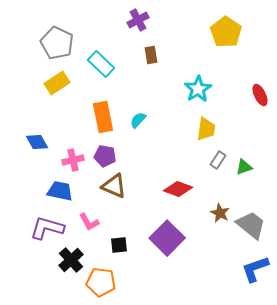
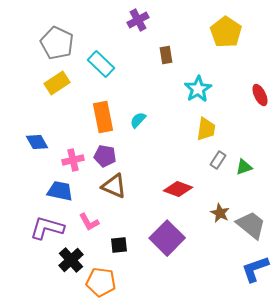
brown rectangle: moved 15 px right
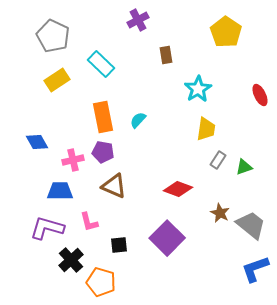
gray pentagon: moved 4 px left, 7 px up
yellow rectangle: moved 3 px up
purple pentagon: moved 2 px left, 4 px up
blue trapezoid: rotated 12 degrees counterclockwise
pink L-shape: rotated 15 degrees clockwise
orange pentagon: rotated 8 degrees clockwise
